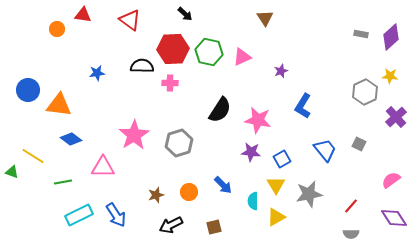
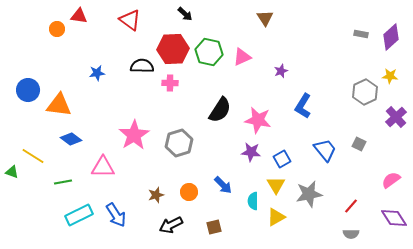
red triangle at (83, 15): moved 4 px left, 1 px down
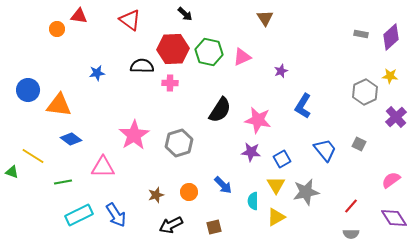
gray star at (309, 194): moved 3 px left, 2 px up
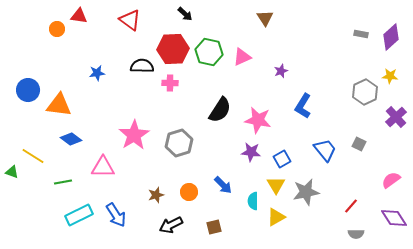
gray semicircle at (351, 234): moved 5 px right
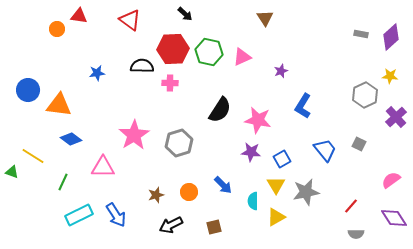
gray hexagon at (365, 92): moved 3 px down
green line at (63, 182): rotated 54 degrees counterclockwise
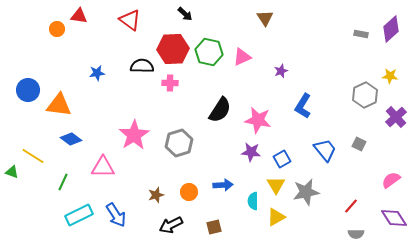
purple diamond at (391, 37): moved 8 px up
blue arrow at (223, 185): rotated 48 degrees counterclockwise
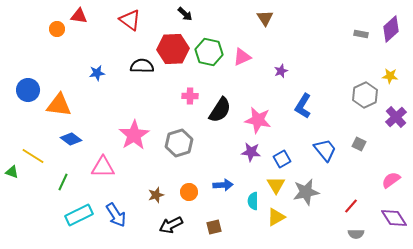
pink cross at (170, 83): moved 20 px right, 13 px down
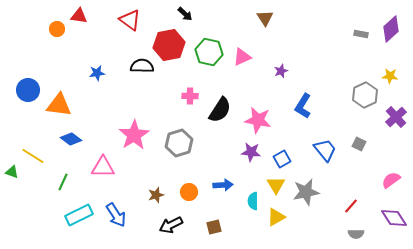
red hexagon at (173, 49): moved 4 px left, 4 px up; rotated 8 degrees counterclockwise
